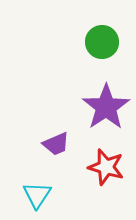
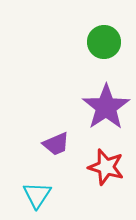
green circle: moved 2 px right
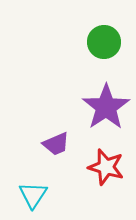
cyan triangle: moved 4 px left
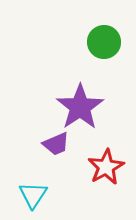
purple star: moved 26 px left
red star: rotated 27 degrees clockwise
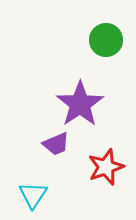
green circle: moved 2 px right, 2 px up
purple star: moved 3 px up
red star: rotated 9 degrees clockwise
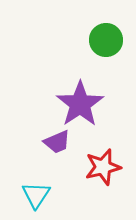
purple trapezoid: moved 1 px right, 2 px up
red star: moved 3 px left; rotated 6 degrees clockwise
cyan triangle: moved 3 px right
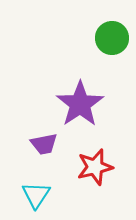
green circle: moved 6 px right, 2 px up
purple trapezoid: moved 13 px left, 2 px down; rotated 12 degrees clockwise
red star: moved 8 px left
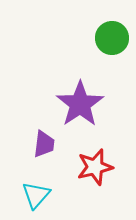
purple trapezoid: rotated 72 degrees counterclockwise
cyan triangle: rotated 8 degrees clockwise
